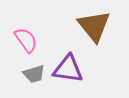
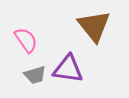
gray trapezoid: moved 1 px right, 1 px down
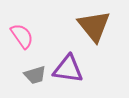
pink semicircle: moved 4 px left, 4 px up
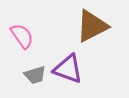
brown triangle: moved 2 px left; rotated 42 degrees clockwise
purple triangle: rotated 12 degrees clockwise
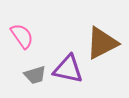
brown triangle: moved 10 px right, 17 px down
purple triangle: rotated 8 degrees counterclockwise
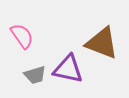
brown triangle: rotated 48 degrees clockwise
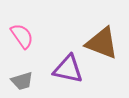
gray trapezoid: moved 13 px left, 6 px down
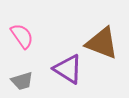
purple triangle: rotated 20 degrees clockwise
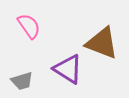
pink semicircle: moved 7 px right, 10 px up
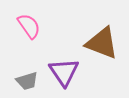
purple triangle: moved 4 px left, 3 px down; rotated 24 degrees clockwise
gray trapezoid: moved 5 px right
